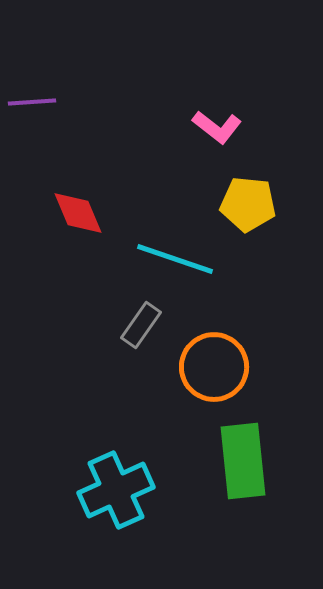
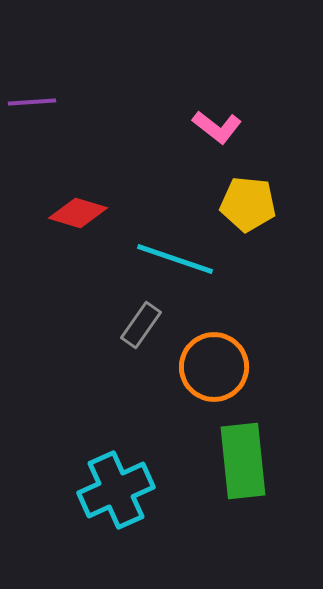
red diamond: rotated 50 degrees counterclockwise
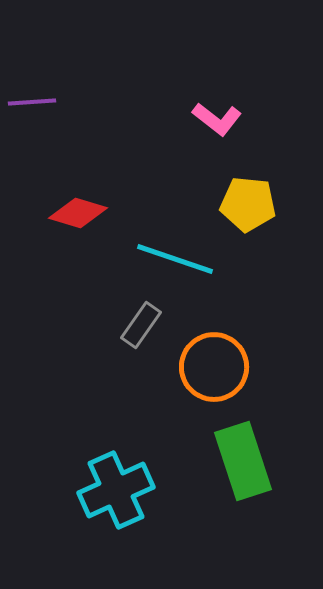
pink L-shape: moved 8 px up
green rectangle: rotated 12 degrees counterclockwise
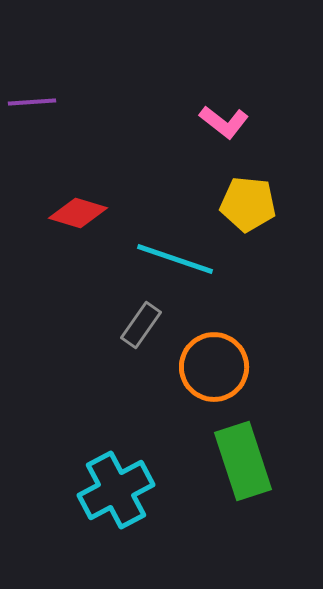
pink L-shape: moved 7 px right, 3 px down
cyan cross: rotated 4 degrees counterclockwise
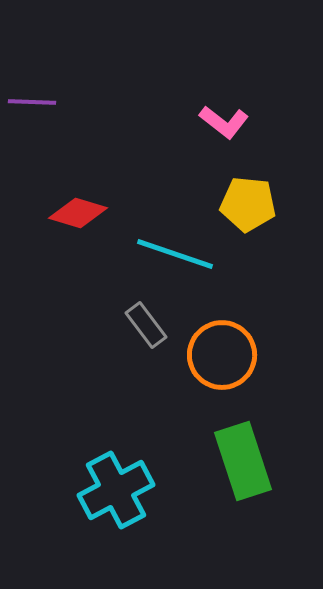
purple line: rotated 6 degrees clockwise
cyan line: moved 5 px up
gray rectangle: moved 5 px right; rotated 72 degrees counterclockwise
orange circle: moved 8 px right, 12 px up
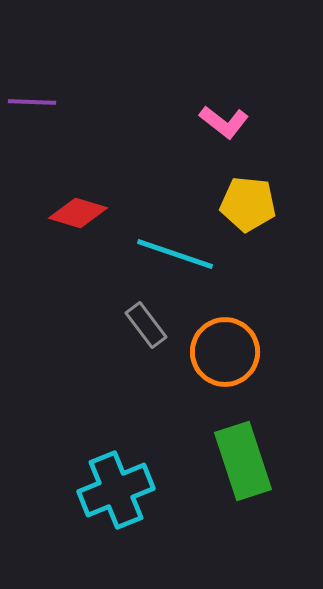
orange circle: moved 3 px right, 3 px up
cyan cross: rotated 6 degrees clockwise
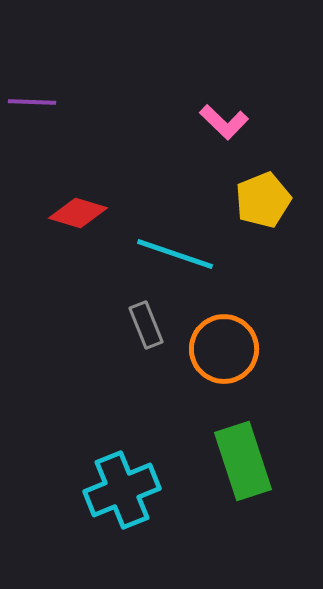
pink L-shape: rotated 6 degrees clockwise
yellow pentagon: moved 15 px right, 4 px up; rotated 28 degrees counterclockwise
gray rectangle: rotated 15 degrees clockwise
orange circle: moved 1 px left, 3 px up
cyan cross: moved 6 px right
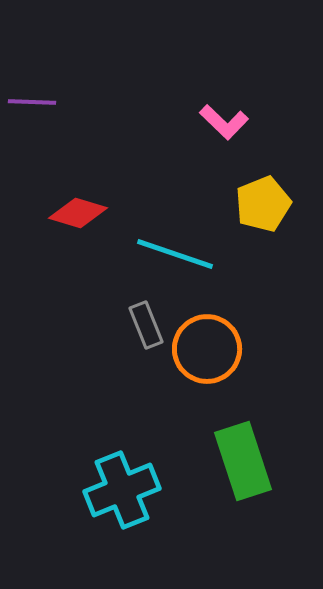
yellow pentagon: moved 4 px down
orange circle: moved 17 px left
